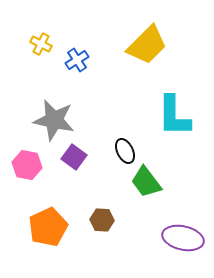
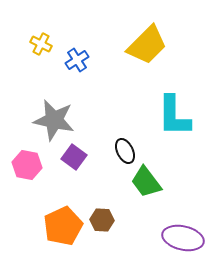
orange pentagon: moved 15 px right, 1 px up
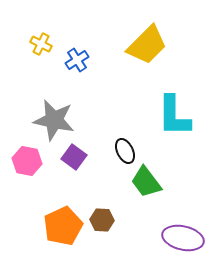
pink hexagon: moved 4 px up
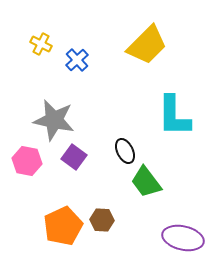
blue cross: rotated 10 degrees counterclockwise
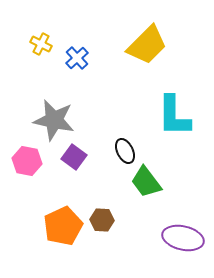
blue cross: moved 2 px up
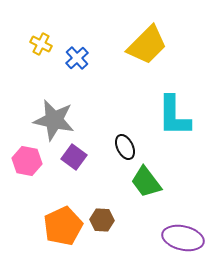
black ellipse: moved 4 px up
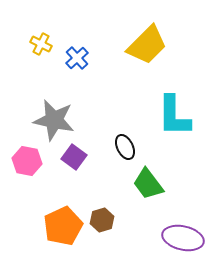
green trapezoid: moved 2 px right, 2 px down
brown hexagon: rotated 20 degrees counterclockwise
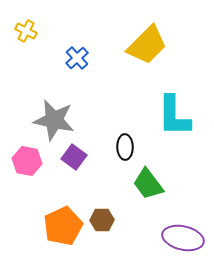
yellow cross: moved 15 px left, 13 px up
black ellipse: rotated 25 degrees clockwise
brown hexagon: rotated 15 degrees clockwise
